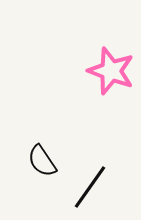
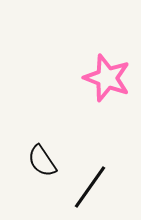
pink star: moved 4 px left, 7 px down
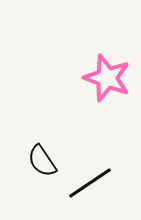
black line: moved 4 px up; rotated 21 degrees clockwise
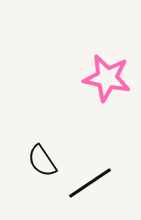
pink star: rotated 9 degrees counterclockwise
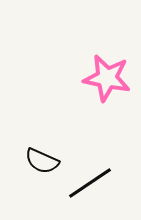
black semicircle: rotated 32 degrees counterclockwise
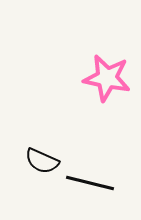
black line: rotated 48 degrees clockwise
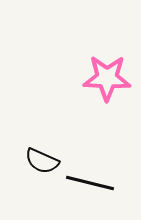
pink star: rotated 9 degrees counterclockwise
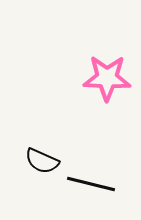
black line: moved 1 px right, 1 px down
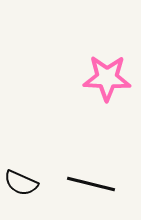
black semicircle: moved 21 px left, 22 px down
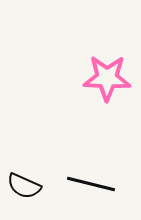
black semicircle: moved 3 px right, 3 px down
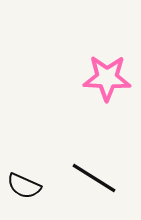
black line: moved 3 px right, 6 px up; rotated 18 degrees clockwise
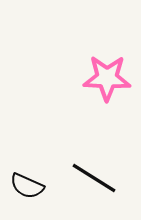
black semicircle: moved 3 px right
